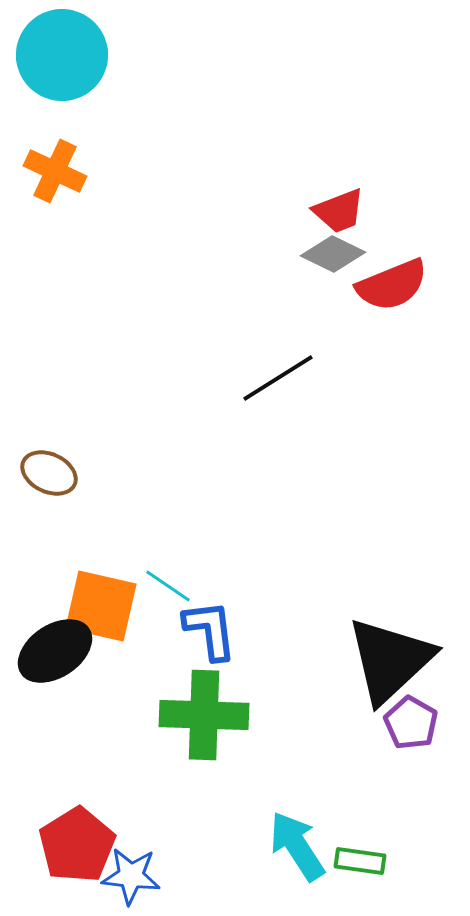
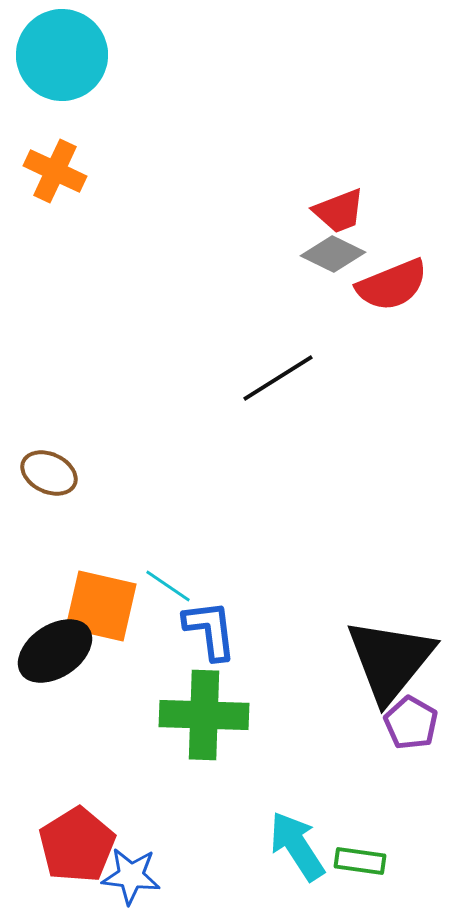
black triangle: rotated 8 degrees counterclockwise
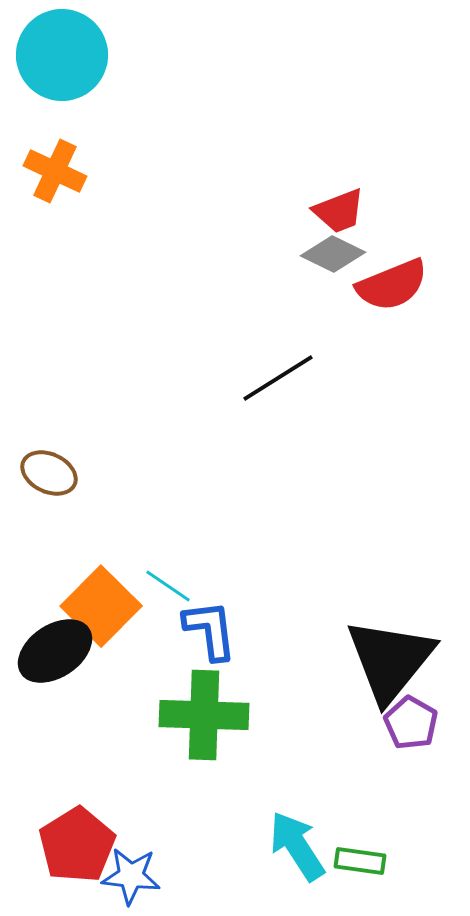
orange square: rotated 32 degrees clockwise
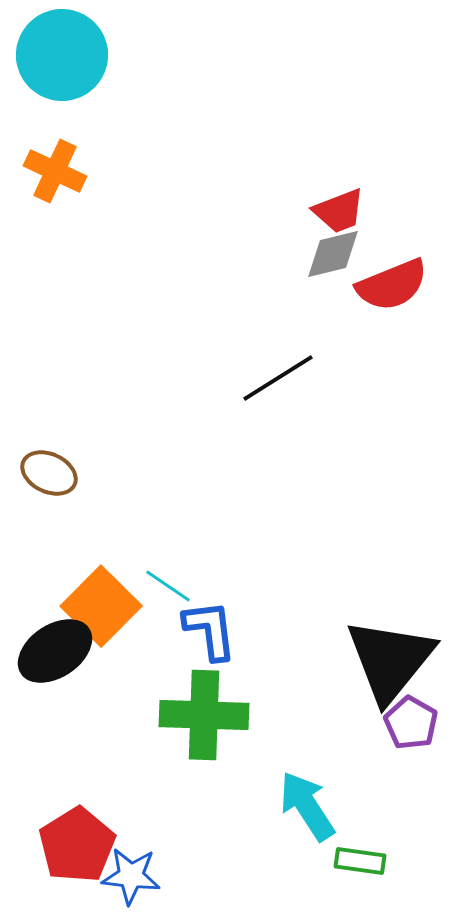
gray diamond: rotated 40 degrees counterclockwise
cyan arrow: moved 10 px right, 40 px up
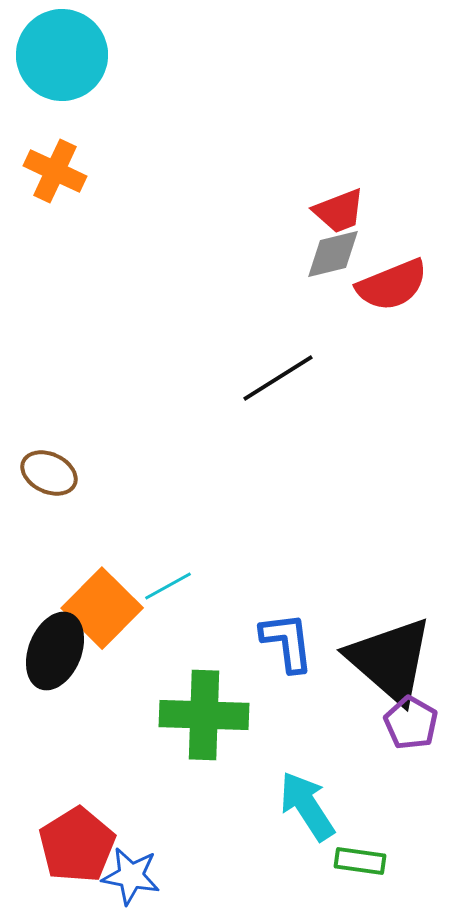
cyan line: rotated 63 degrees counterclockwise
orange square: moved 1 px right, 2 px down
blue L-shape: moved 77 px right, 12 px down
black ellipse: rotated 34 degrees counterclockwise
black triangle: rotated 28 degrees counterclockwise
blue star: rotated 4 degrees clockwise
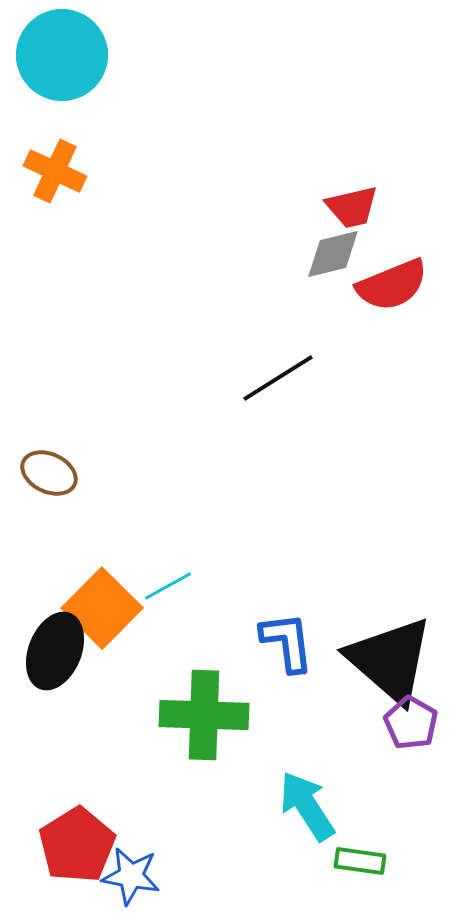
red trapezoid: moved 13 px right, 4 px up; rotated 8 degrees clockwise
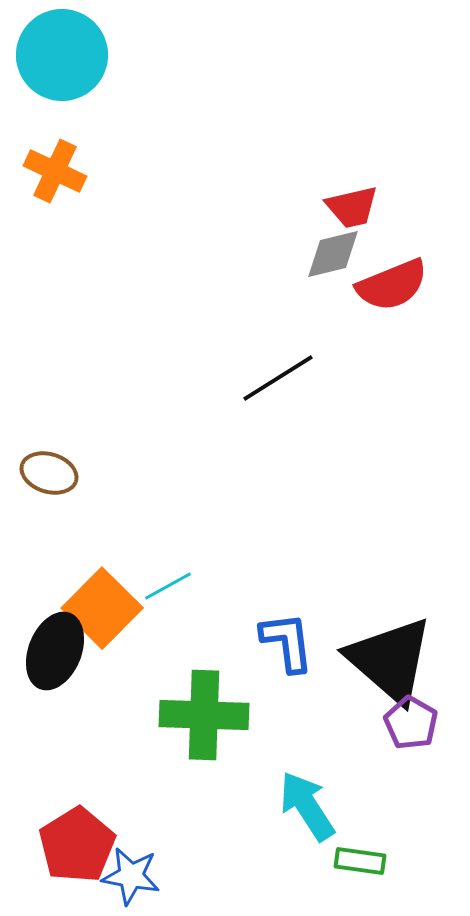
brown ellipse: rotated 8 degrees counterclockwise
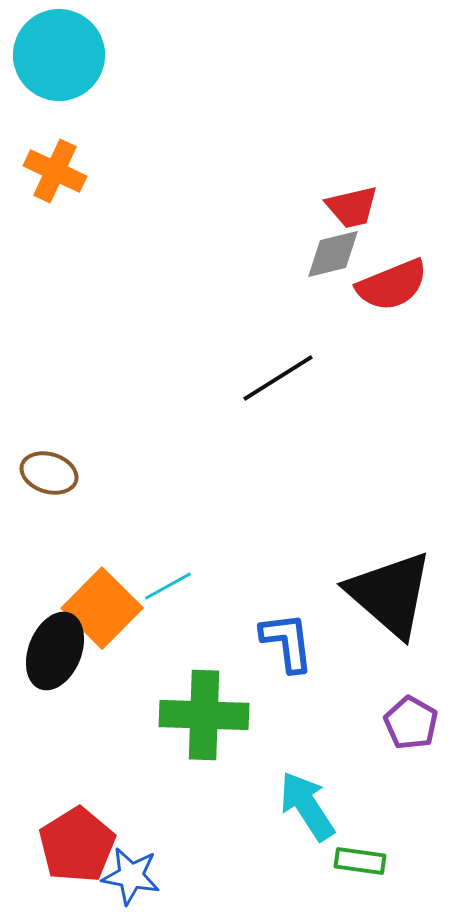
cyan circle: moved 3 px left
black triangle: moved 66 px up
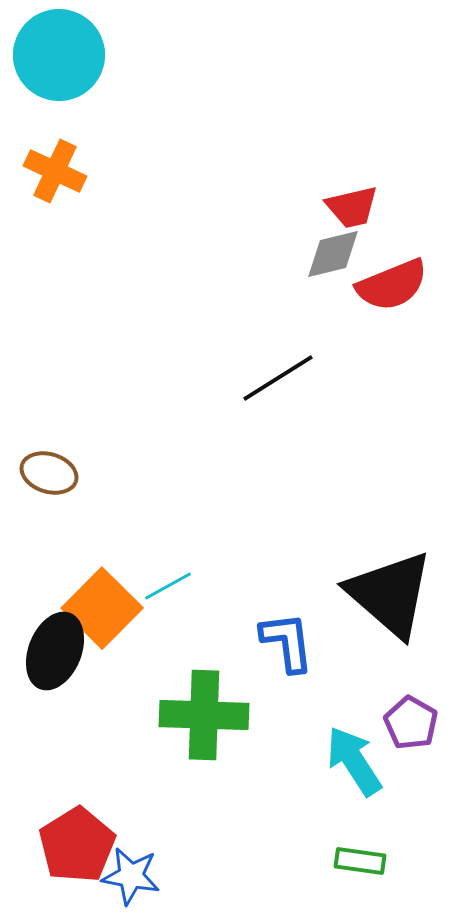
cyan arrow: moved 47 px right, 45 px up
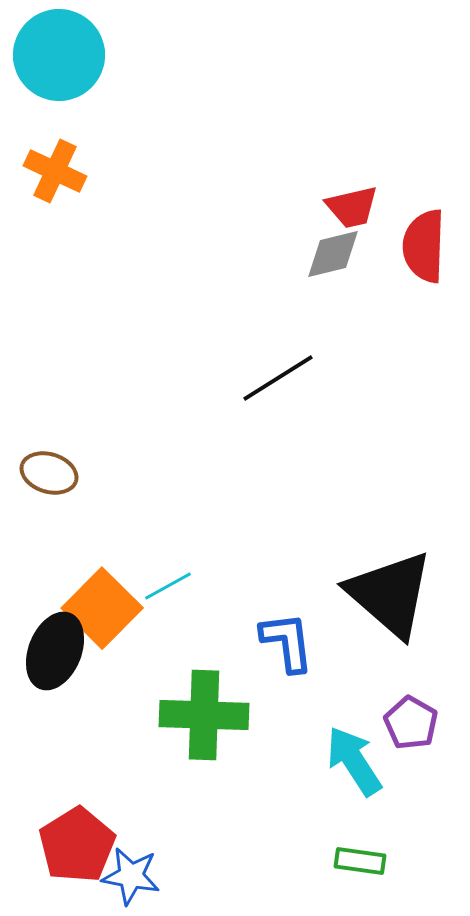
red semicircle: moved 32 px right, 39 px up; rotated 114 degrees clockwise
